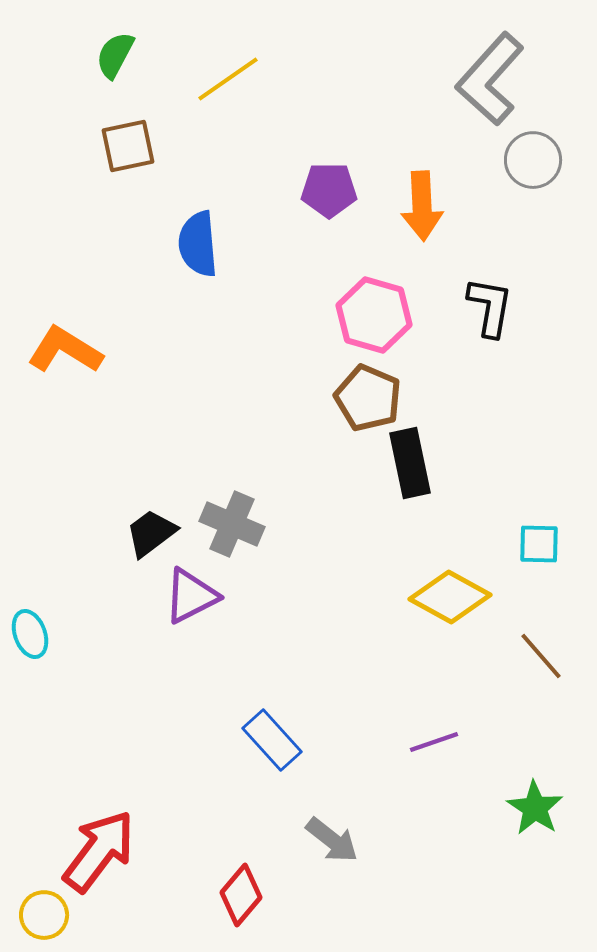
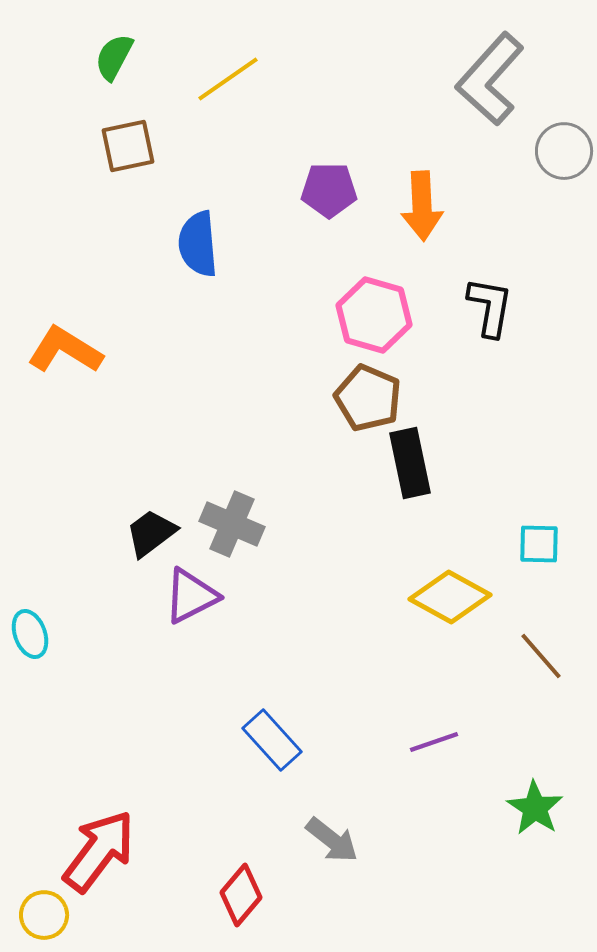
green semicircle: moved 1 px left, 2 px down
gray circle: moved 31 px right, 9 px up
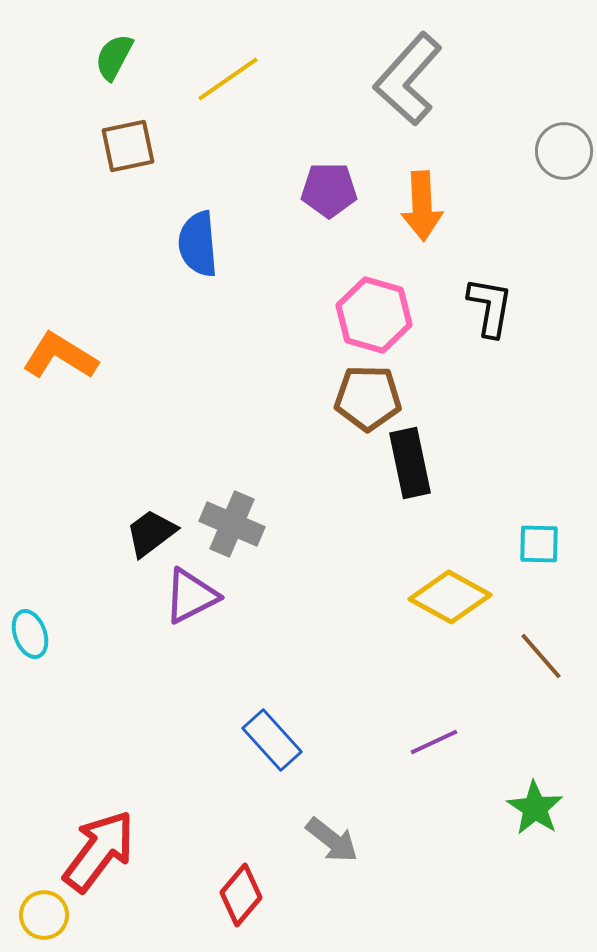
gray L-shape: moved 82 px left
orange L-shape: moved 5 px left, 6 px down
brown pentagon: rotated 22 degrees counterclockwise
purple line: rotated 6 degrees counterclockwise
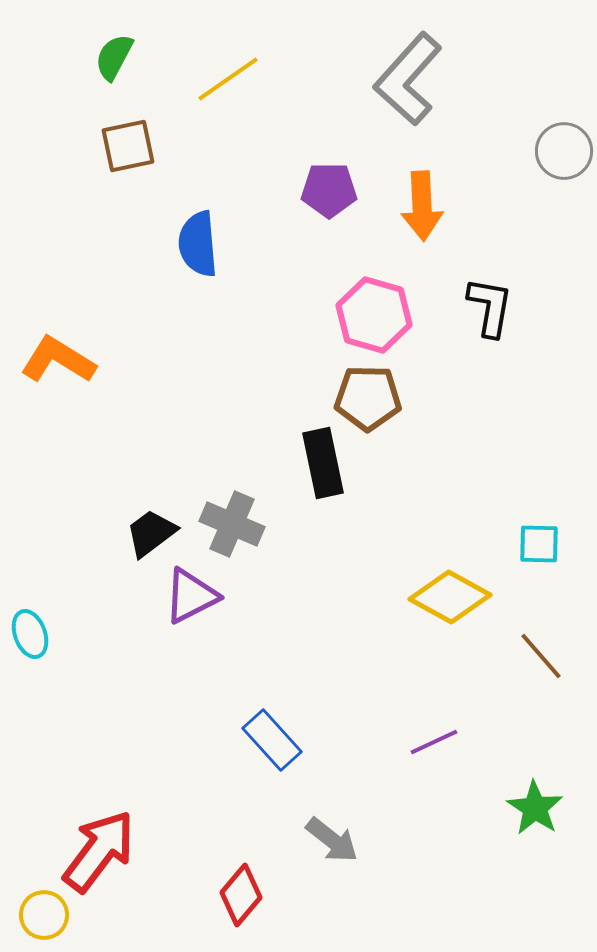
orange L-shape: moved 2 px left, 4 px down
black rectangle: moved 87 px left
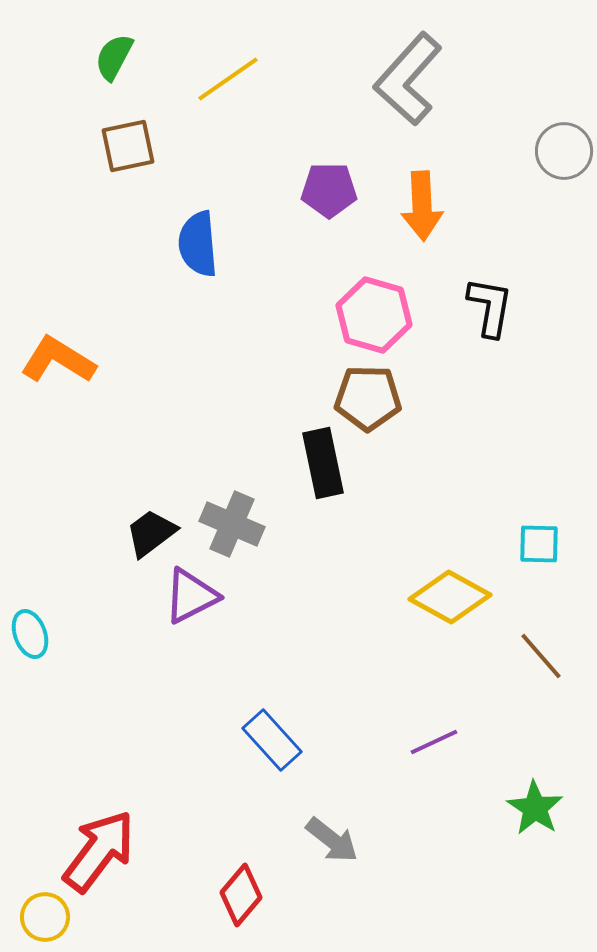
yellow circle: moved 1 px right, 2 px down
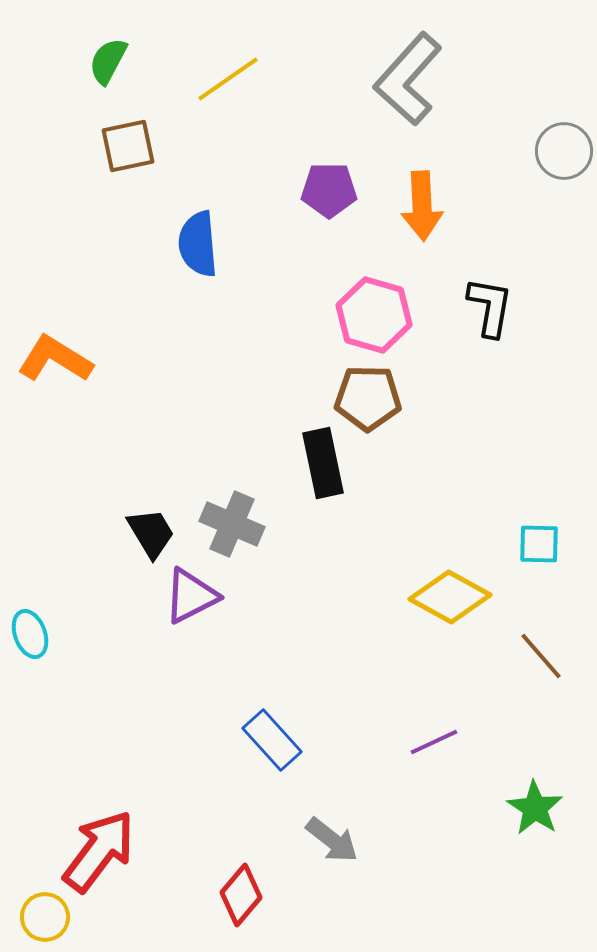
green semicircle: moved 6 px left, 4 px down
orange L-shape: moved 3 px left, 1 px up
black trapezoid: rotated 96 degrees clockwise
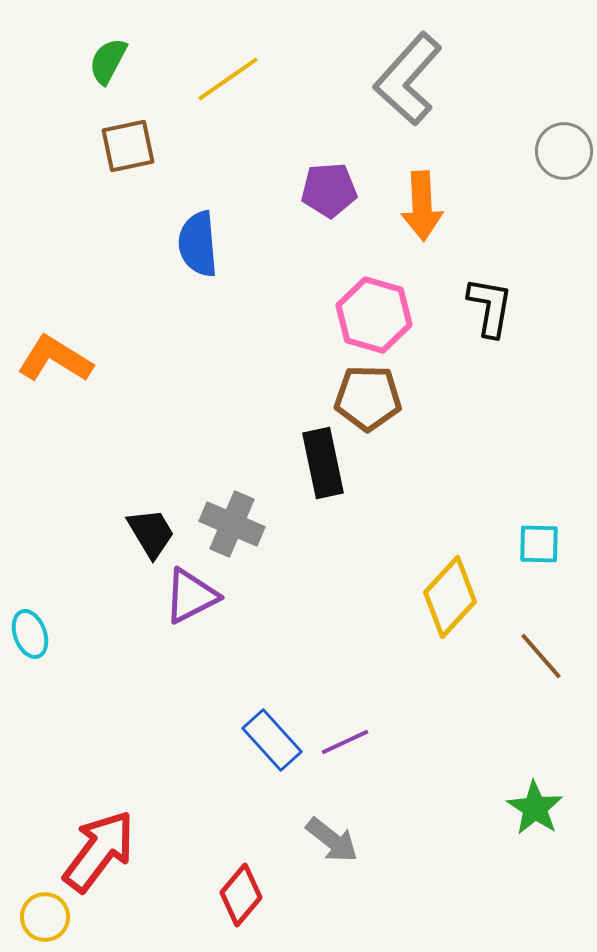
purple pentagon: rotated 4 degrees counterclockwise
yellow diamond: rotated 76 degrees counterclockwise
purple line: moved 89 px left
